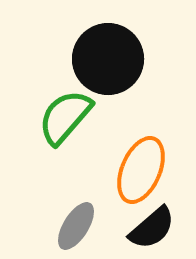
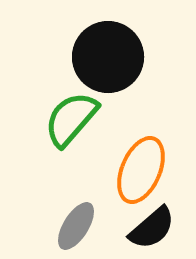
black circle: moved 2 px up
green semicircle: moved 6 px right, 2 px down
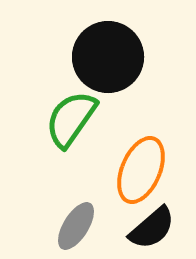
green semicircle: rotated 6 degrees counterclockwise
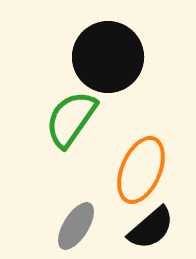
black semicircle: moved 1 px left
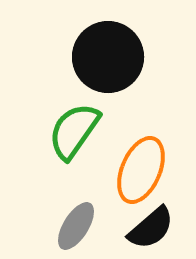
green semicircle: moved 3 px right, 12 px down
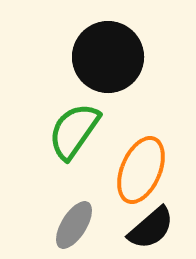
gray ellipse: moved 2 px left, 1 px up
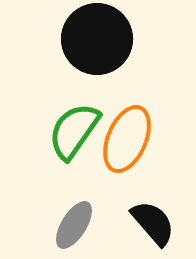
black circle: moved 11 px left, 18 px up
orange ellipse: moved 14 px left, 31 px up
black semicircle: moved 2 px right, 5 px up; rotated 90 degrees counterclockwise
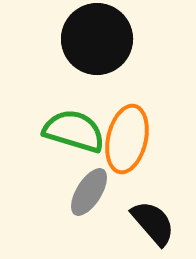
green semicircle: rotated 72 degrees clockwise
orange ellipse: rotated 10 degrees counterclockwise
gray ellipse: moved 15 px right, 33 px up
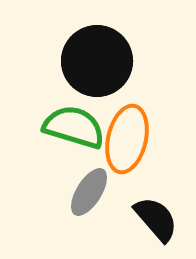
black circle: moved 22 px down
green semicircle: moved 4 px up
black semicircle: moved 3 px right, 4 px up
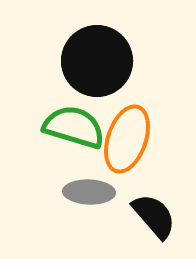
orange ellipse: rotated 6 degrees clockwise
gray ellipse: rotated 60 degrees clockwise
black semicircle: moved 2 px left, 3 px up
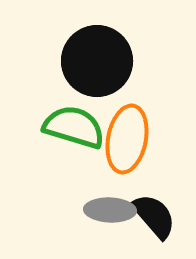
orange ellipse: rotated 8 degrees counterclockwise
gray ellipse: moved 21 px right, 18 px down
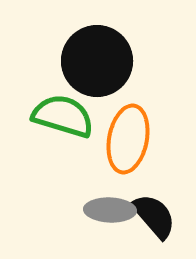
green semicircle: moved 11 px left, 11 px up
orange ellipse: moved 1 px right
